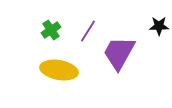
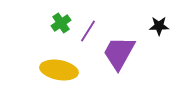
green cross: moved 10 px right, 7 px up
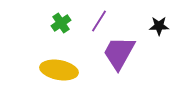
purple line: moved 11 px right, 10 px up
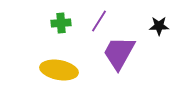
green cross: rotated 30 degrees clockwise
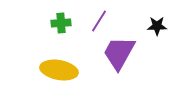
black star: moved 2 px left
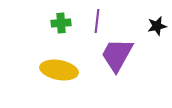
purple line: moved 2 px left; rotated 25 degrees counterclockwise
black star: rotated 12 degrees counterclockwise
purple trapezoid: moved 2 px left, 2 px down
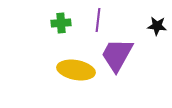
purple line: moved 1 px right, 1 px up
black star: rotated 18 degrees clockwise
yellow ellipse: moved 17 px right
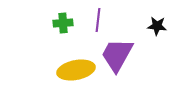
green cross: moved 2 px right
yellow ellipse: rotated 21 degrees counterclockwise
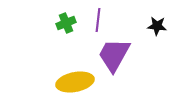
green cross: moved 3 px right; rotated 18 degrees counterclockwise
purple trapezoid: moved 3 px left
yellow ellipse: moved 1 px left, 12 px down
